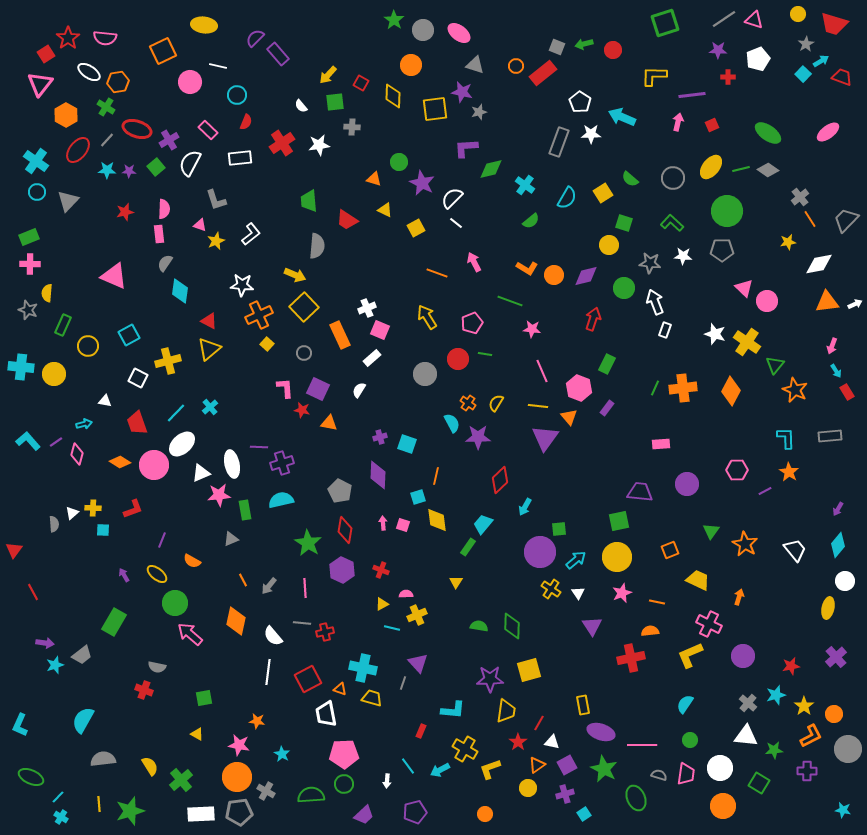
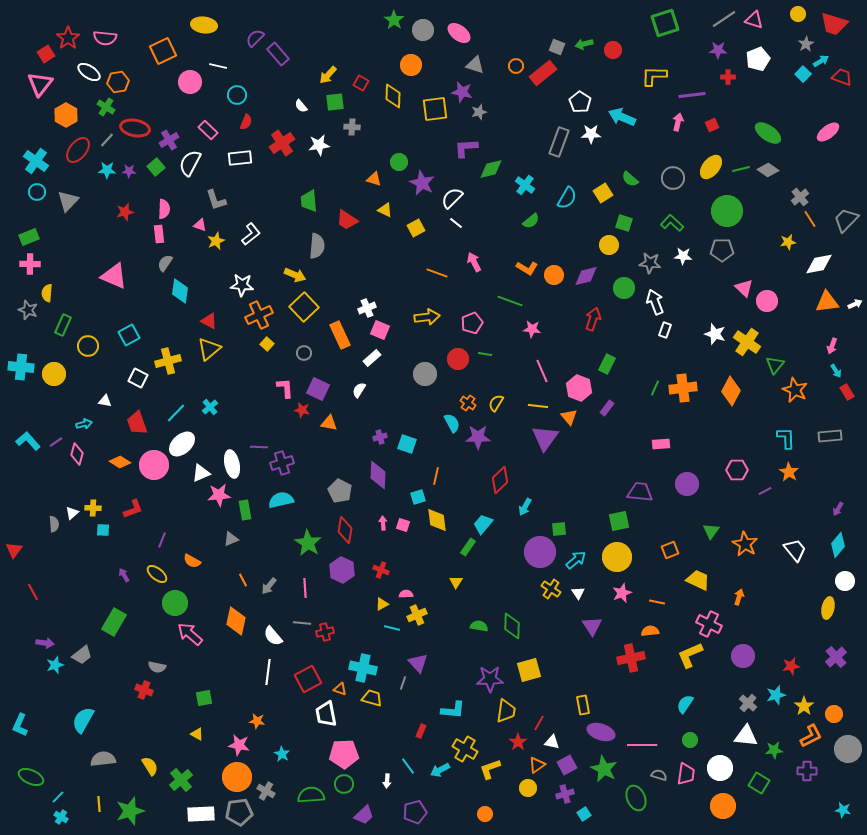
red ellipse at (137, 129): moved 2 px left, 1 px up; rotated 8 degrees counterclockwise
yellow arrow at (427, 317): rotated 115 degrees clockwise
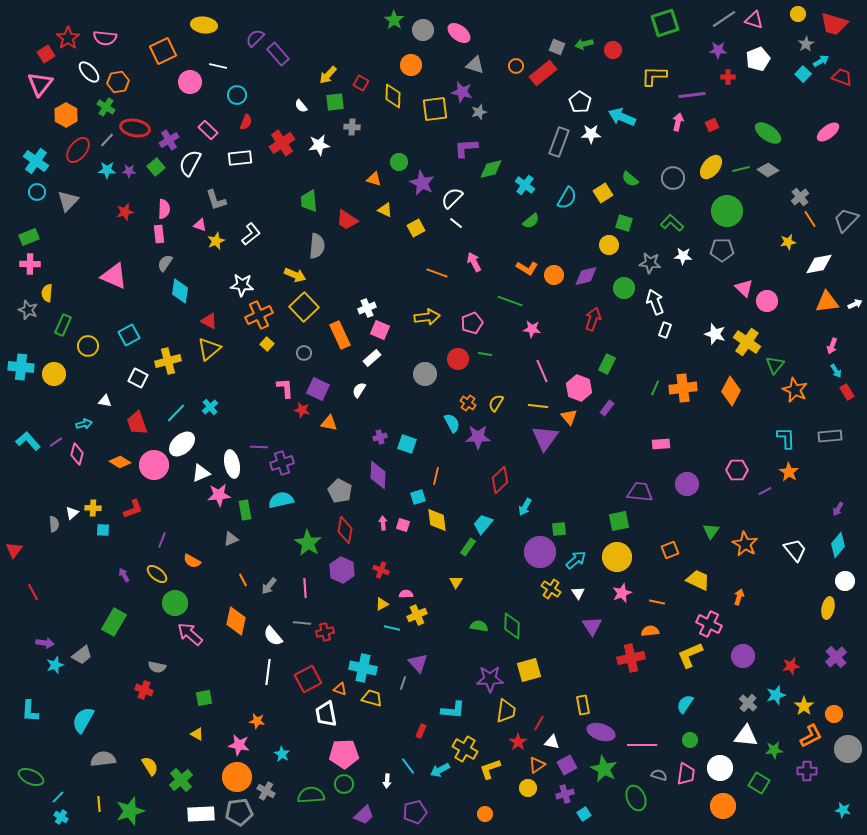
white ellipse at (89, 72): rotated 15 degrees clockwise
cyan L-shape at (20, 725): moved 10 px right, 14 px up; rotated 20 degrees counterclockwise
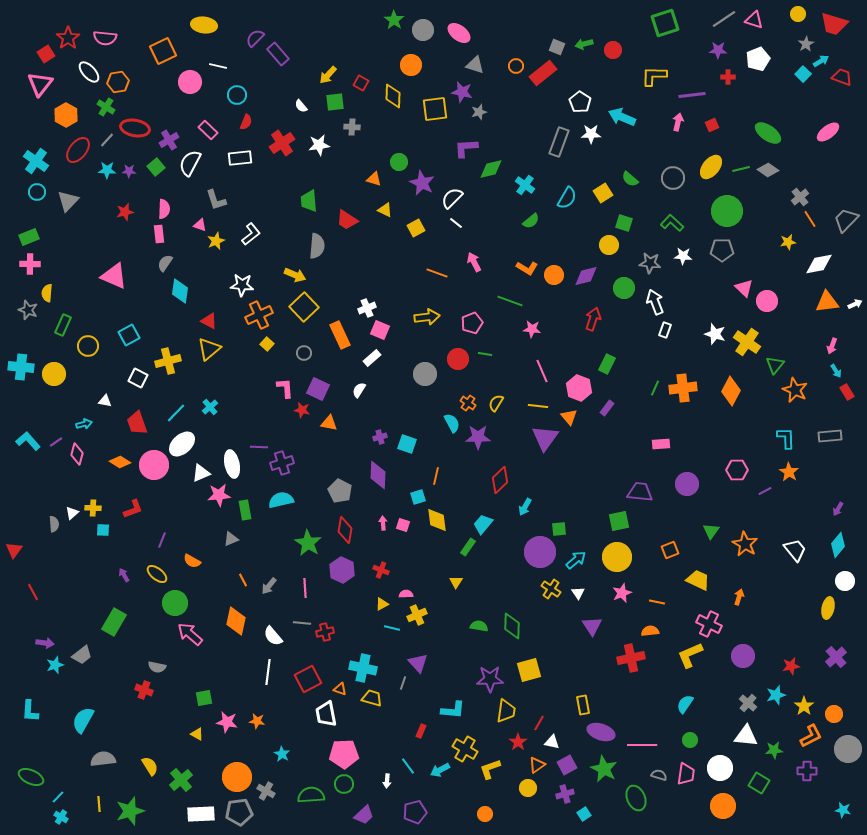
pink star at (239, 745): moved 12 px left, 23 px up
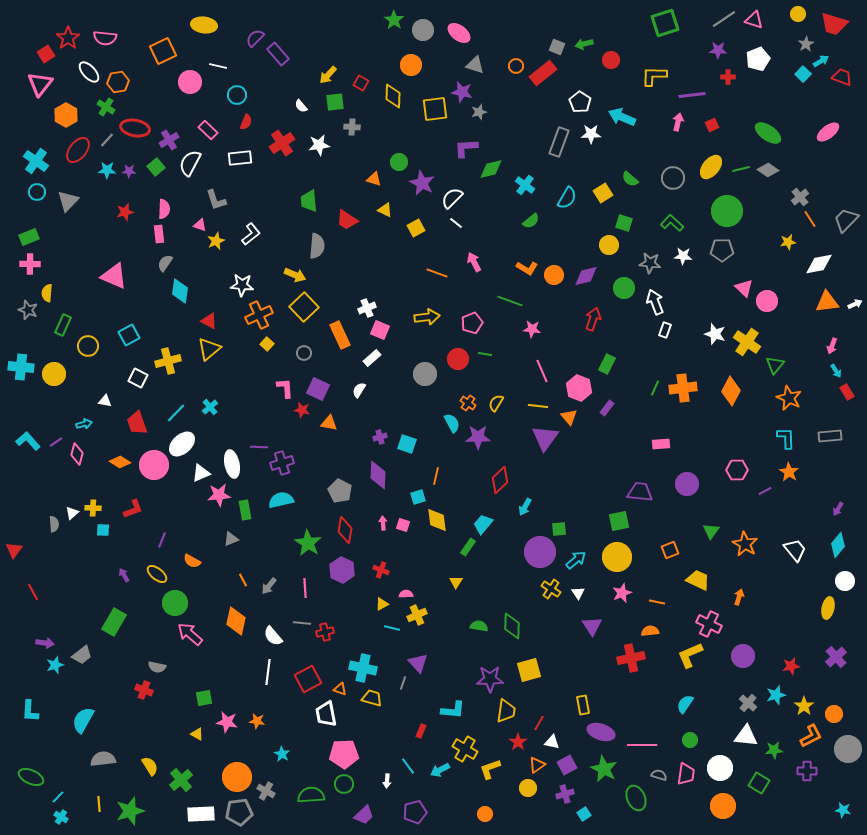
red circle at (613, 50): moved 2 px left, 10 px down
orange star at (795, 390): moved 6 px left, 8 px down
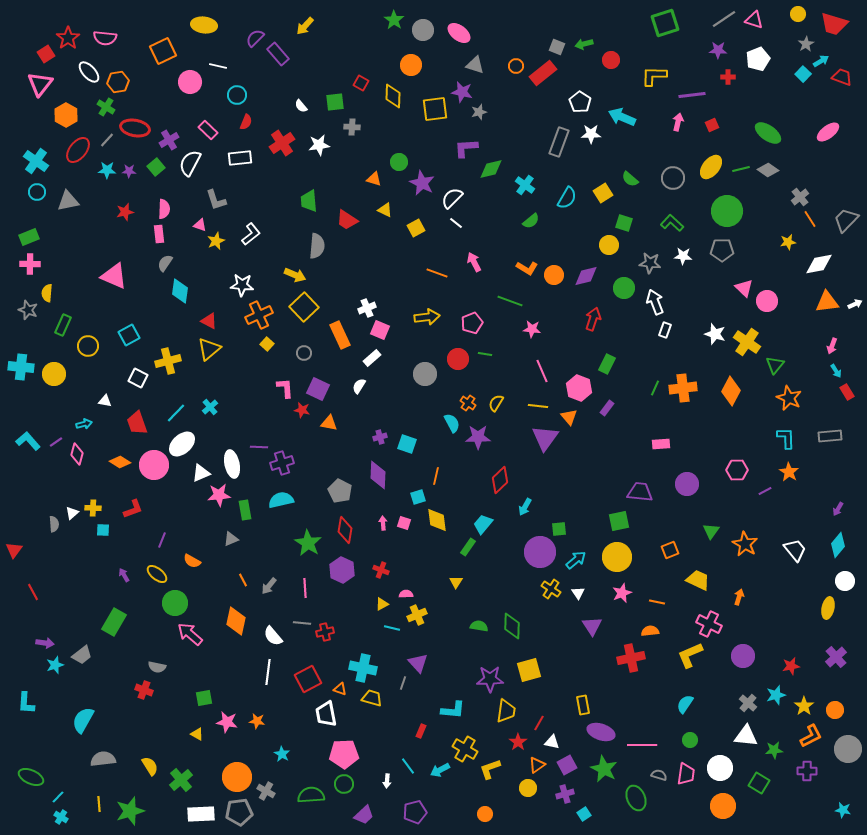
yellow arrow at (328, 75): moved 23 px left, 49 px up
gray triangle at (68, 201): rotated 35 degrees clockwise
white semicircle at (359, 390): moved 4 px up
pink square at (403, 525): moved 1 px right, 2 px up
cyan L-shape at (30, 711): moved 4 px left, 8 px up
orange circle at (834, 714): moved 1 px right, 4 px up
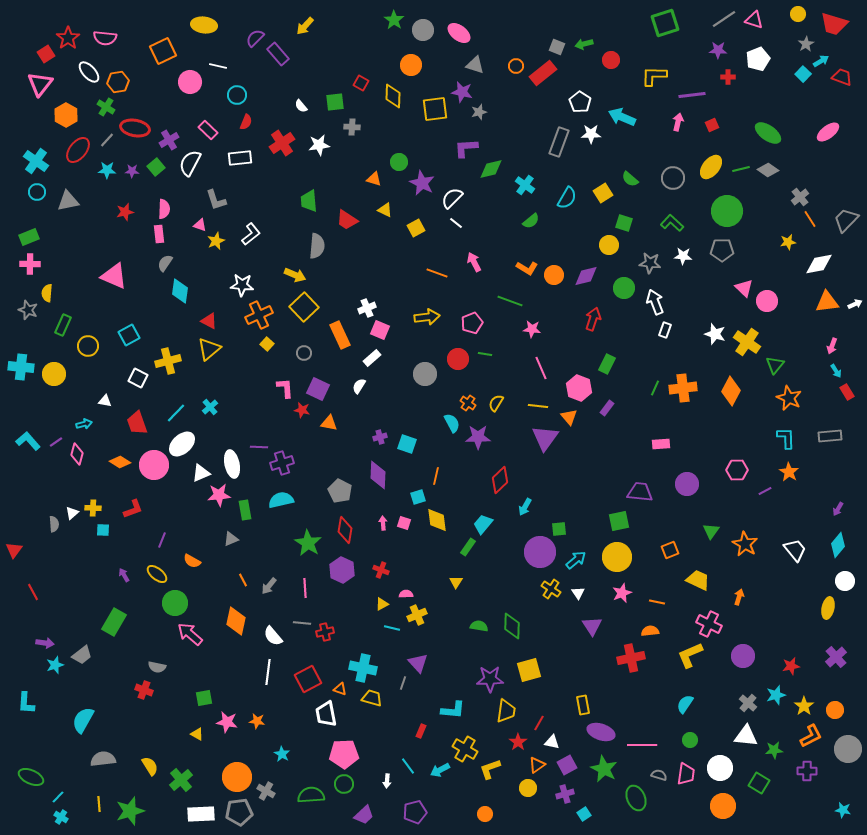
purple star at (129, 171): moved 3 px right
pink line at (542, 371): moved 1 px left, 3 px up
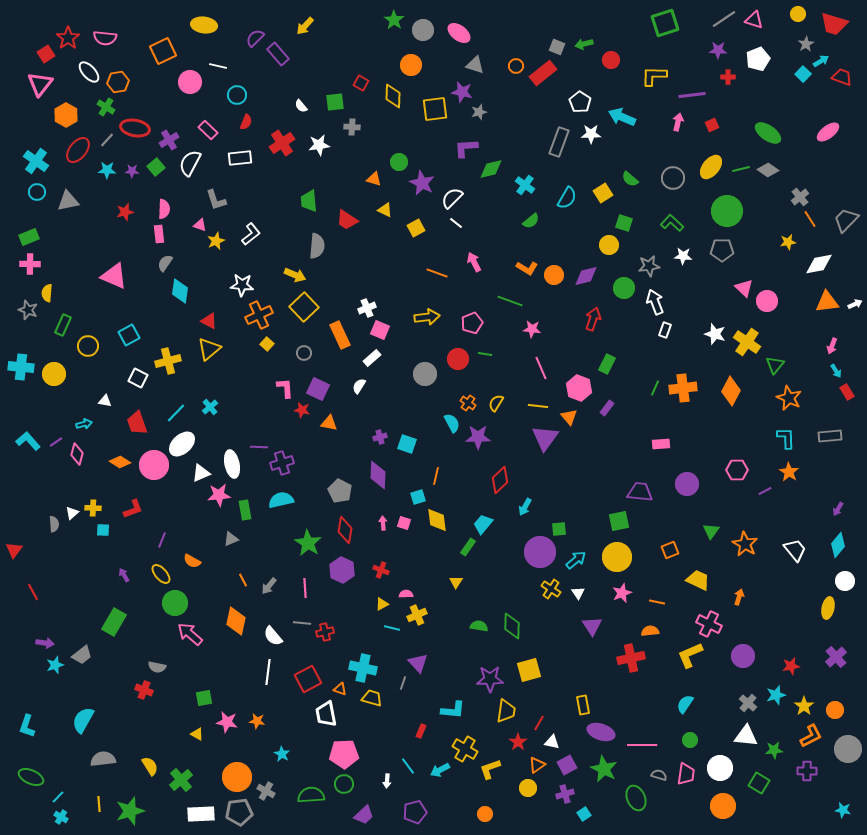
gray star at (650, 263): moved 1 px left, 3 px down; rotated 15 degrees counterclockwise
yellow ellipse at (157, 574): moved 4 px right; rotated 10 degrees clockwise
cyan L-shape at (26, 703): moved 1 px right, 23 px down; rotated 15 degrees clockwise
